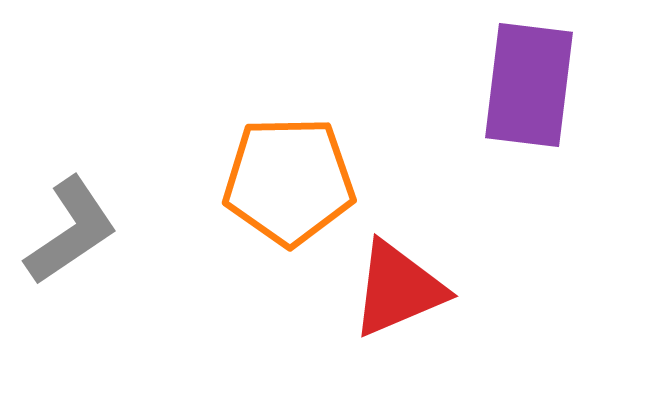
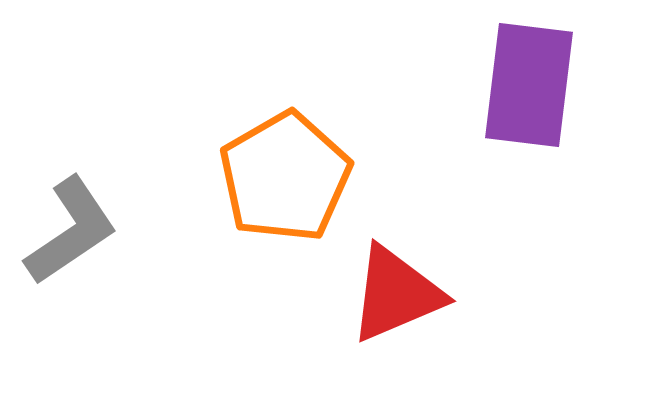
orange pentagon: moved 4 px left, 4 px up; rotated 29 degrees counterclockwise
red triangle: moved 2 px left, 5 px down
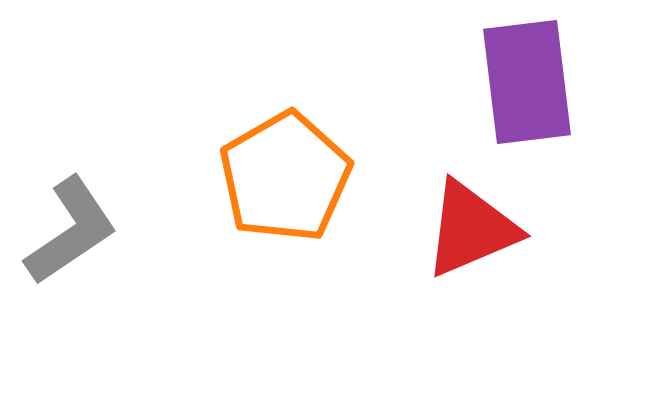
purple rectangle: moved 2 px left, 3 px up; rotated 14 degrees counterclockwise
red triangle: moved 75 px right, 65 px up
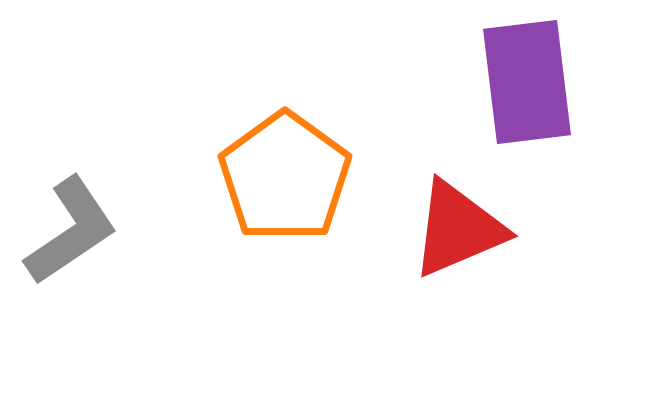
orange pentagon: rotated 6 degrees counterclockwise
red triangle: moved 13 px left
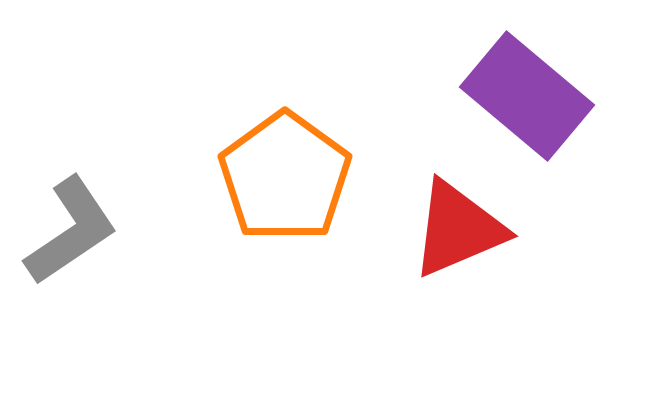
purple rectangle: moved 14 px down; rotated 43 degrees counterclockwise
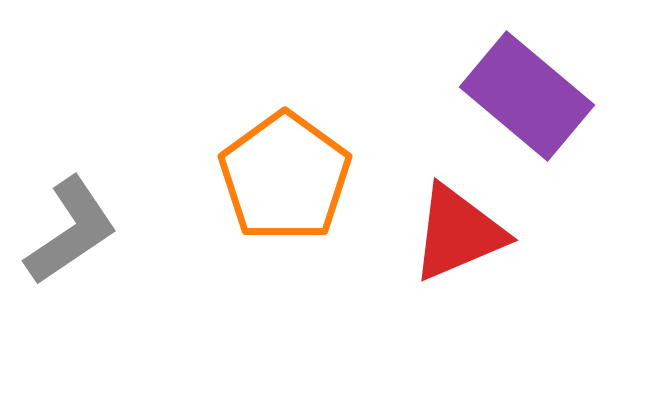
red triangle: moved 4 px down
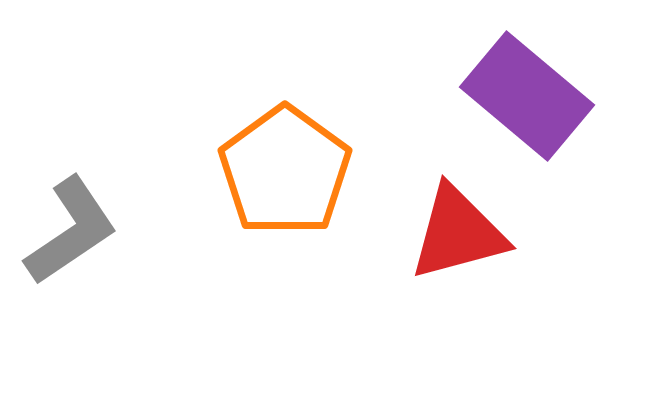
orange pentagon: moved 6 px up
red triangle: rotated 8 degrees clockwise
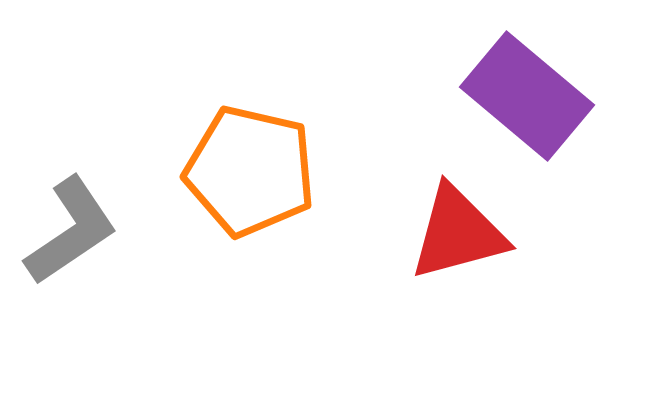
orange pentagon: moved 35 px left; rotated 23 degrees counterclockwise
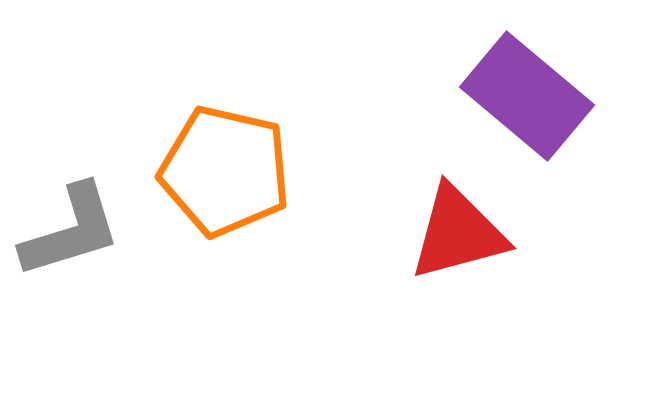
orange pentagon: moved 25 px left
gray L-shape: rotated 17 degrees clockwise
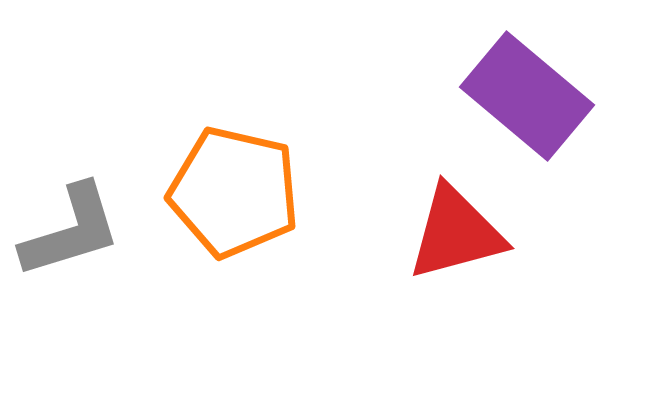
orange pentagon: moved 9 px right, 21 px down
red triangle: moved 2 px left
